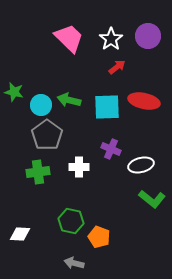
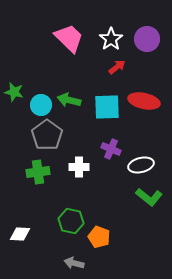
purple circle: moved 1 px left, 3 px down
green L-shape: moved 3 px left, 2 px up
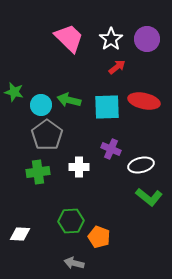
green hexagon: rotated 15 degrees counterclockwise
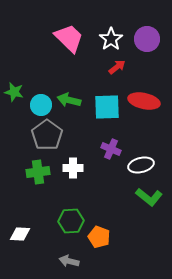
white cross: moved 6 px left, 1 px down
gray arrow: moved 5 px left, 2 px up
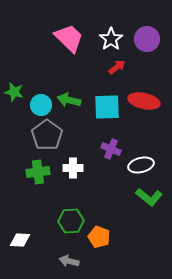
white diamond: moved 6 px down
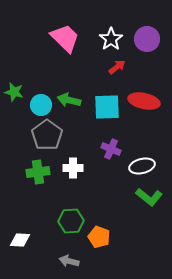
pink trapezoid: moved 4 px left
white ellipse: moved 1 px right, 1 px down
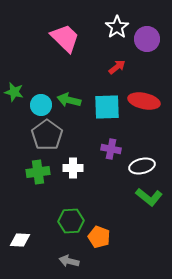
white star: moved 6 px right, 12 px up
purple cross: rotated 12 degrees counterclockwise
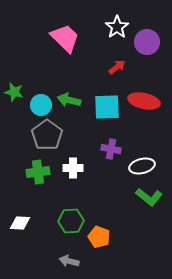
purple circle: moved 3 px down
white diamond: moved 17 px up
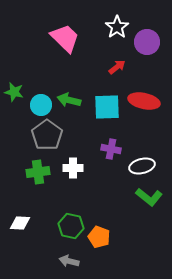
green hexagon: moved 5 px down; rotated 15 degrees clockwise
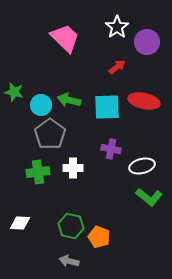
gray pentagon: moved 3 px right, 1 px up
